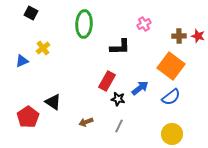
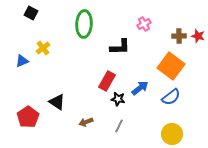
black triangle: moved 4 px right
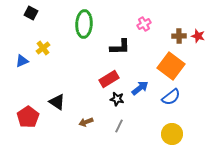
red rectangle: moved 2 px right, 2 px up; rotated 30 degrees clockwise
black star: moved 1 px left
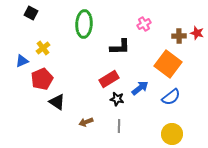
red star: moved 1 px left, 3 px up
orange square: moved 3 px left, 2 px up
red pentagon: moved 14 px right, 38 px up; rotated 10 degrees clockwise
gray line: rotated 24 degrees counterclockwise
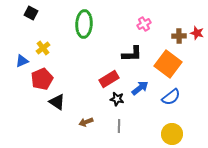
black L-shape: moved 12 px right, 7 px down
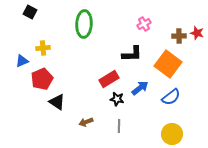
black square: moved 1 px left, 1 px up
yellow cross: rotated 32 degrees clockwise
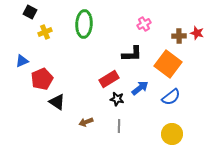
yellow cross: moved 2 px right, 16 px up; rotated 16 degrees counterclockwise
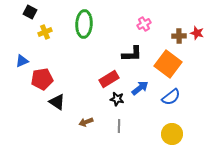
red pentagon: rotated 15 degrees clockwise
